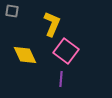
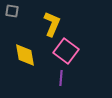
yellow diamond: rotated 15 degrees clockwise
purple line: moved 1 px up
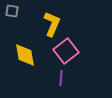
pink square: rotated 15 degrees clockwise
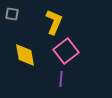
gray square: moved 3 px down
yellow L-shape: moved 2 px right, 2 px up
purple line: moved 1 px down
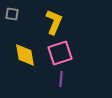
pink square: moved 6 px left, 2 px down; rotated 20 degrees clockwise
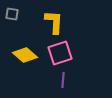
yellow L-shape: rotated 20 degrees counterclockwise
yellow diamond: rotated 40 degrees counterclockwise
purple line: moved 2 px right, 1 px down
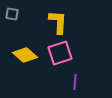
yellow L-shape: moved 4 px right
purple line: moved 12 px right, 2 px down
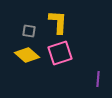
gray square: moved 17 px right, 17 px down
yellow diamond: moved 2 px right
purple line: moved 23 px right, 3 px up
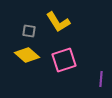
yellow L-shape: rotated 145 degrees clockwise
pink square: moved 4 px right, 7 px down
purple line: moved 3 px right
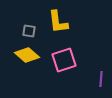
yellow L-shape: rotated 25 degrees clockwise
